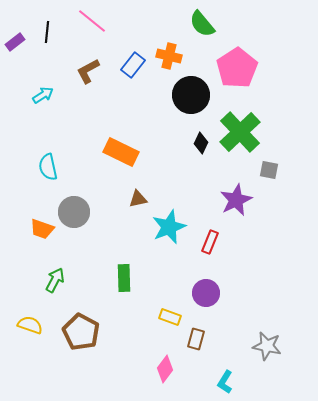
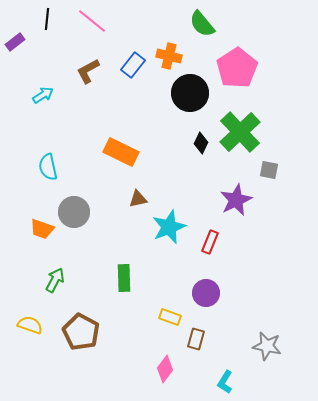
black line: moved 13 px up
black circle: moved 1 px left, 2 px up
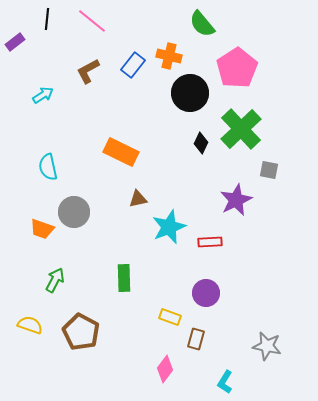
green cross: moved 1 px right, 3 px up
red rectangle: rotated 65 degrees clockwise
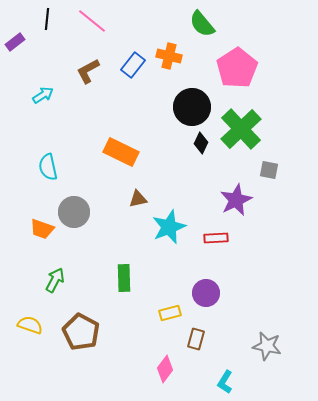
black circle: moved 2 px right, 14 px down
red rectangle: moved 6 px right, 4 px up
yellow rectangle: moved 4 px up; rotated 35 degrees counterclockwise
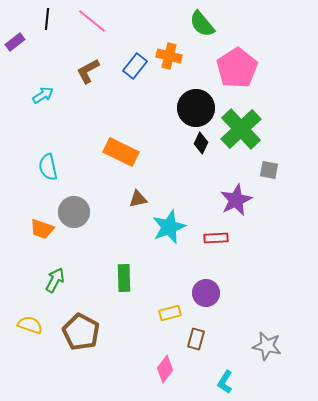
blue rectangle: moved 2 px right, 1 px down
black circle: moved 4 px right, 1 px down
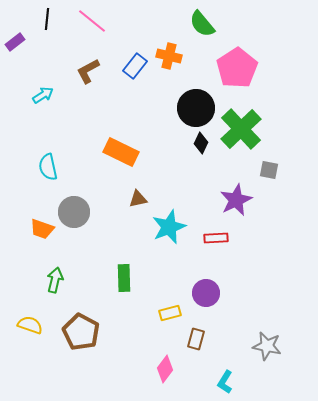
green arrow: rotated 15 degrees counterclockwise
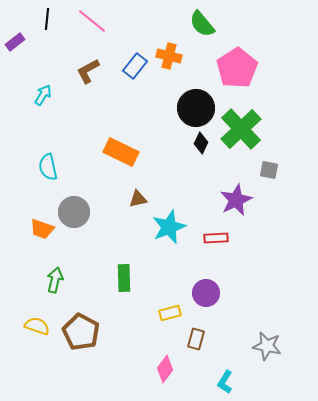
cyan arrow: rotated 25 degrees counterclockwise
yellow semicircle: moved 7 px right, 1 px down
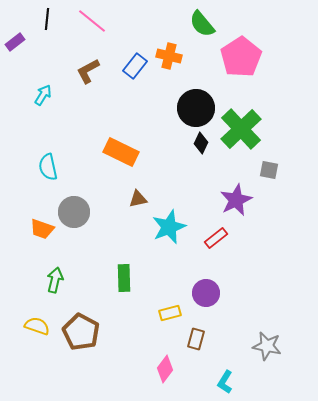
pink pentagon: moved 4 px right, 11 px up
red rectangle: rotated 35 degrees counterclockwise
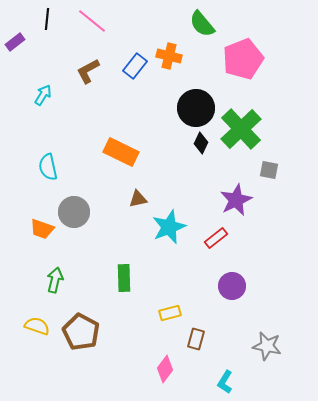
pink pentagon: moved 2 px right, 2 px down; rotated 12 degrees clockwise
purple circle: moved 26 px right, 7 px up
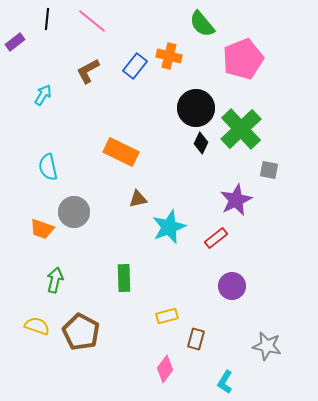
yellow rectangle: moved 3 px left, 3 px down
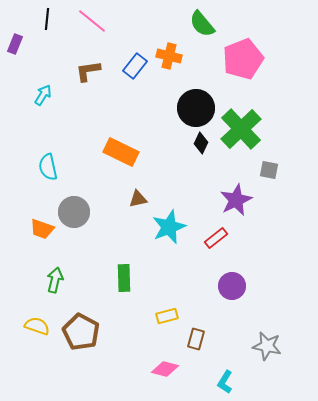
purple rectangle: moved 2 px down; rotated 30 degrees counterclockwise
brown L-shape: rotated 20 degrees clockwise
pink diamond: rotated 68 degrees clockwise
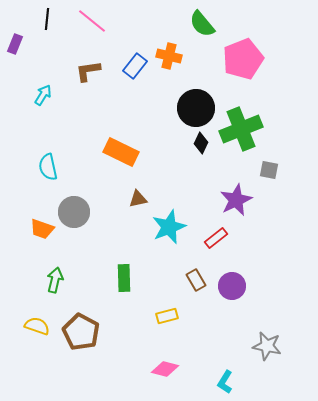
green cross: rotated 21 degrees clockwise
brown rectangle: moved 59 px up; rotated 45 degrees counterclockwise
